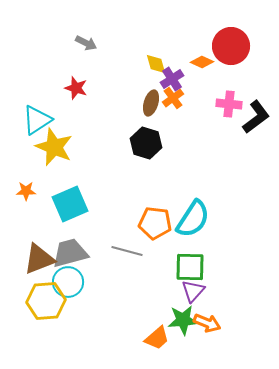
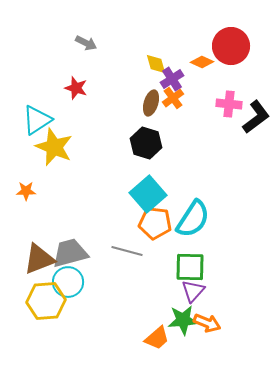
cyan square: moved 78 px right, 10 px up; rotated 18 degrees counterclockwise
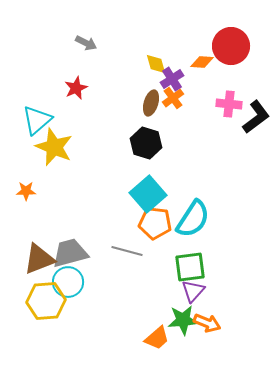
orange diamond: rotated 20 degrees counterclockwise
red star: rotated 30 degrees clockwise
cyan triangle: rotated 8 degrees counterclockwise
green square: rotated 8 degrees counterclockwise
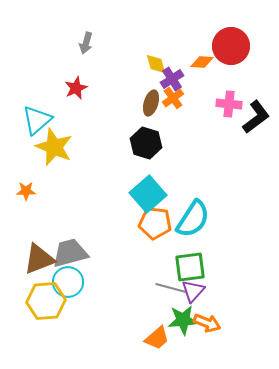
gray arrow: rotated 80 degrees clockwise
gray line: moved 44 px right, 37 px down
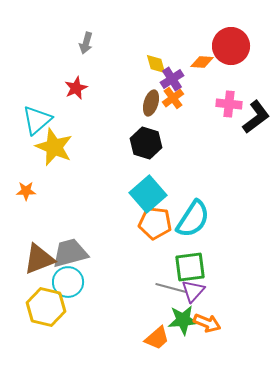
yellow hexagon: moved 6 px down; rotated 18 degrees clockwise
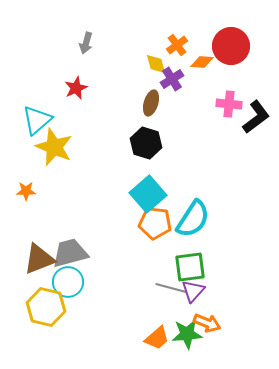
orange cross: moved 4 px right, 53 px up
green star: moved 4 px right, 14 px down
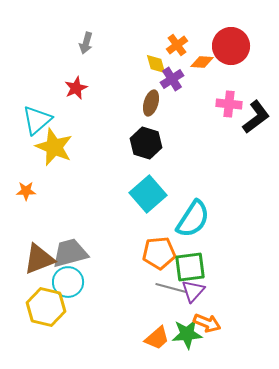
orange pentagon: moved 4 px right, 30 px down; rotated 12 degrees counterclockwise
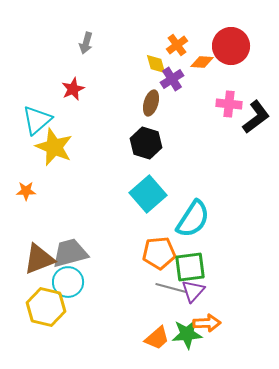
red star: moved 3 px left, 1 px down
orange arrow: rotated 24 degrees counterclockwise
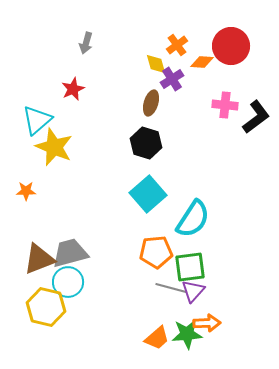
pink cross: moved 4 px left, 1 px down
orange pentagon: moved 3 px left, 1 px up
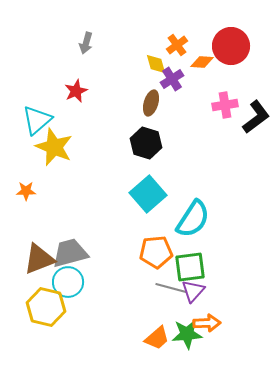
red star: moved 3 px right, 2 px down
pink cross: rotated 15 degrees counterclockwise
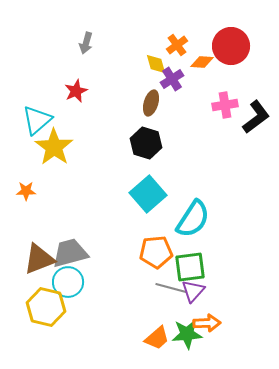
yellow star: rotated 12 degrees clockwise
